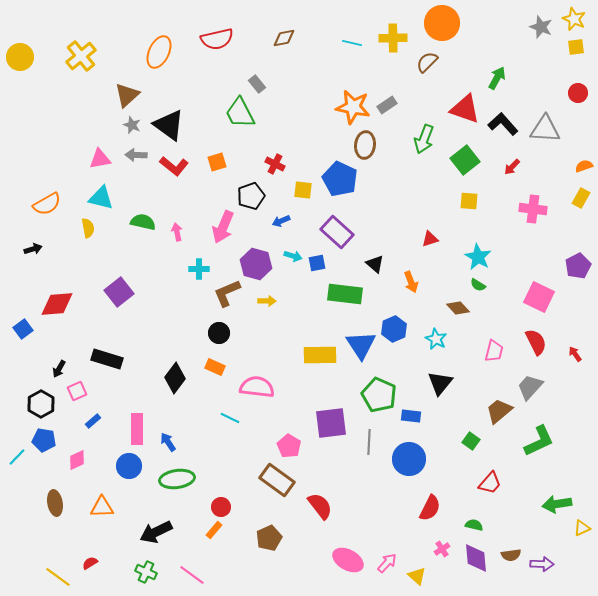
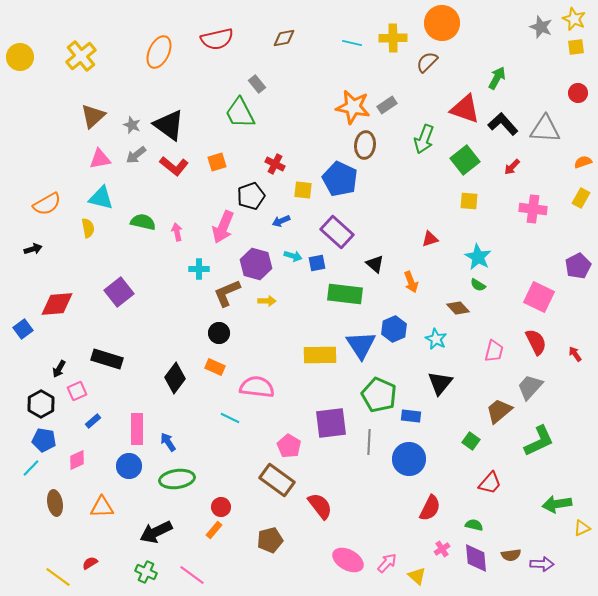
brown triangle at (127, 95): moved 34 px left, 21 px down
gray arrow at (136, 155): rotated 40 degrees counterclockwise
orange semicircle at (584, 166): moved 1 px left, 4 px up
cyan line at (17, 457): moved 14 px right, 11 px down
brown pentagon at (269, 538): moved 1 px right, 2 px down; rotated 10 degrees clockwise
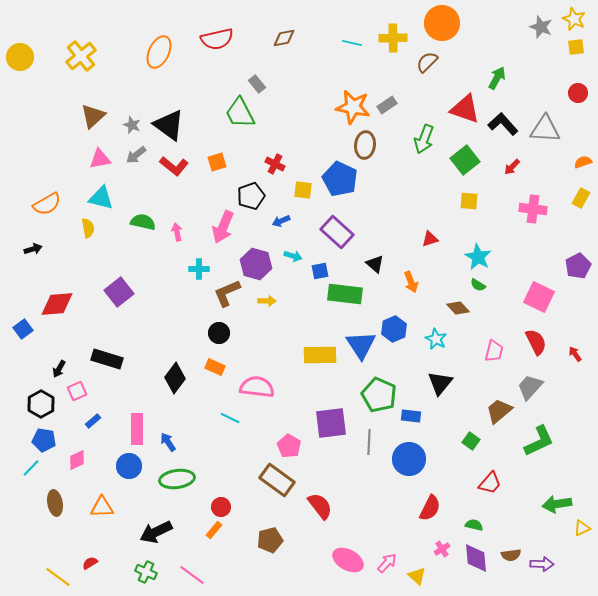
blue square at (317, 263): moved 3 px right, 8 px down
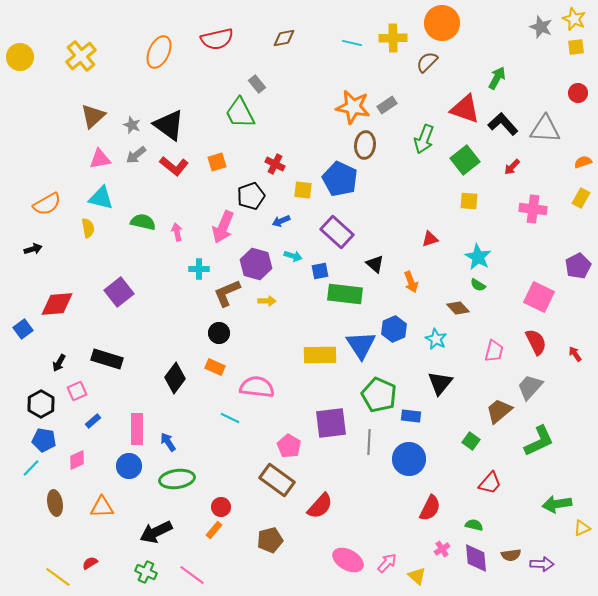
black arrow at (59, 369): moved 6 px up
red semicircle at (320, 506): rotated 80 degrees clockwise
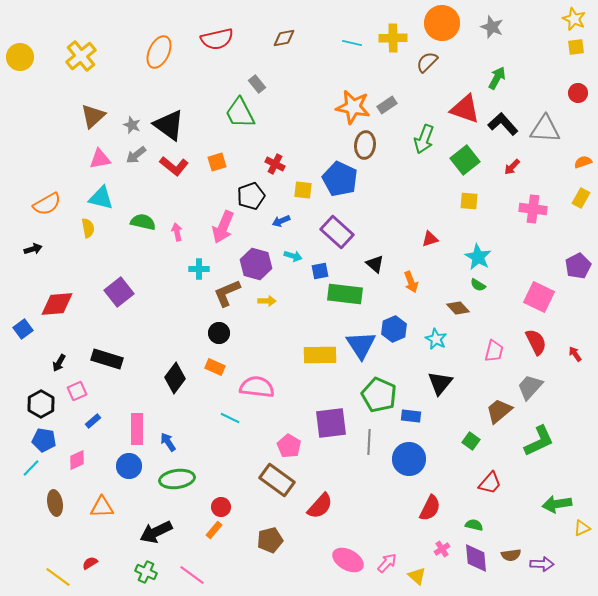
gray star at (541, 27): moved 49 px left
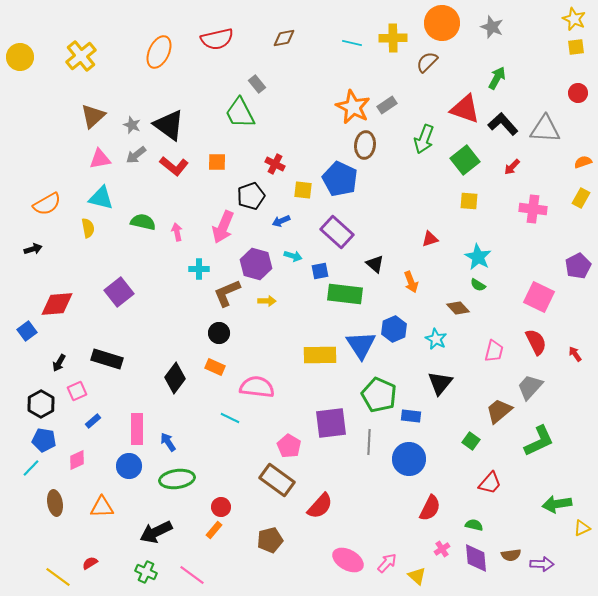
orange star at (353, 107): rotated 16 degrees clockwise
orange square at (217, 162): rotated 18 degrees clockwise
blue square at (23, 329): moved 4 px right, 2 px down
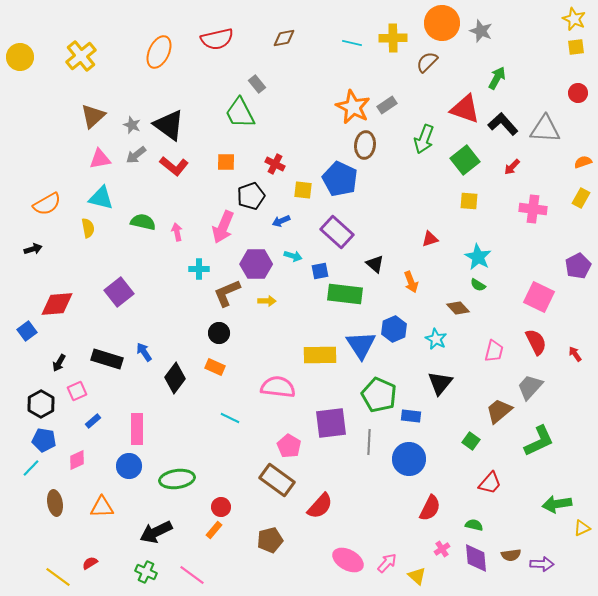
gray star at (492, 27): moved 11 px left, 4 px down
orange square at (217, 162): moved 9 px right
purple hexagon at (256, 264): rotated 16 degrees counterclockwise
pink semicircle at (257, 387): moved 21 px right
blue arrow at (168, 442): moved 24 px left, 90 px up
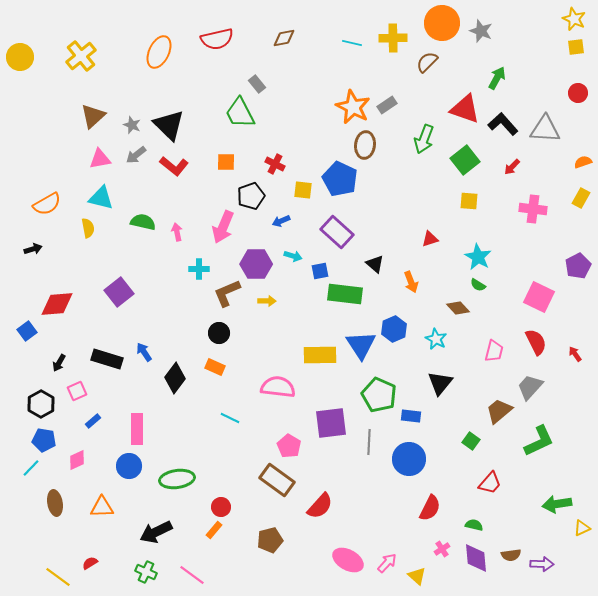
black triangle at (169, 125): rotated 8 degrees clockwise
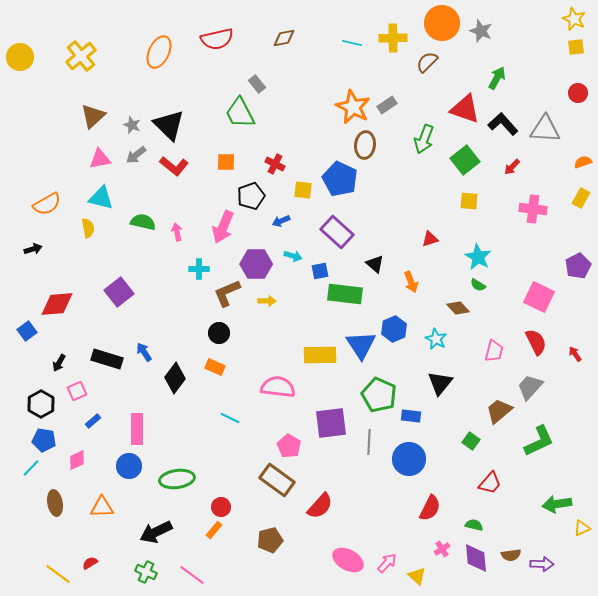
yellow line at (58, 577): moved 3 px up
